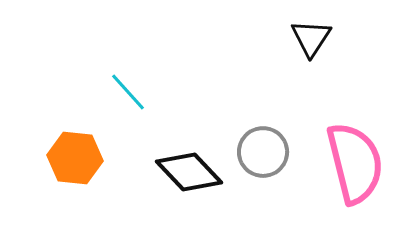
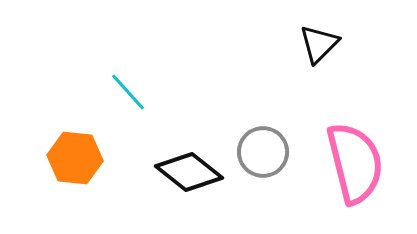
black triangle: moved 8 px right, 6 px down; rotated 12 degrees clockwise
black diamond: rotated 8 degrees counterclockwise
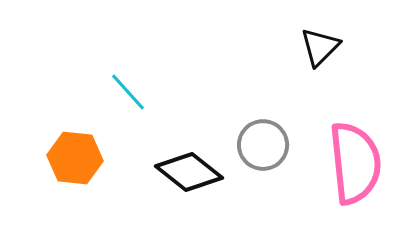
black triangle: moved 1 px right, 3 px down
gray circle: moved 7 px up
pink semicircle: rotated 8 degrees clockwise
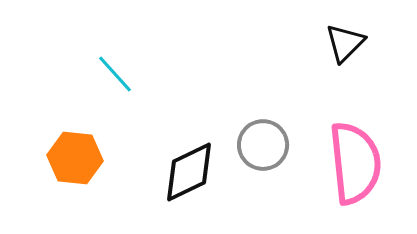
black triangle: moved 25 px right, 4 px up
cyan line: moved 13 px left, 18 px up
black diamond: rotated 64 degrees counterclockwise
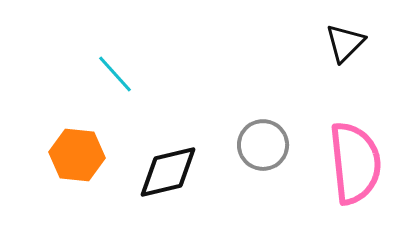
orange hexagon: moved 2 px right, 3 px up
black diamond: moved 21 px left; rotated 12 degrees clockwise
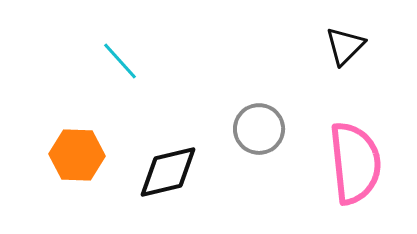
black triangle: moved 3 px down
cyan line: moved 5 px right, 13 px up
gray circle: moved 4 px left, 16 px up
orange hexagon: rotated 4 degrees counterclockwise
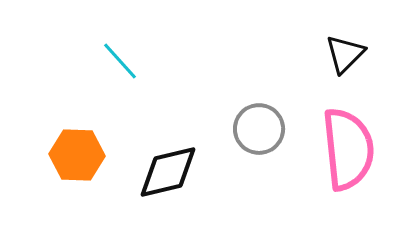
black triangle: moved 8 px down
pink semicircle: moved 7 px left, 14 px up
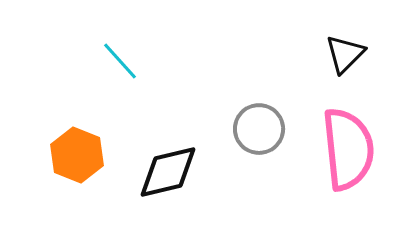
orange hexagon: rotated 20 degrees clockwise
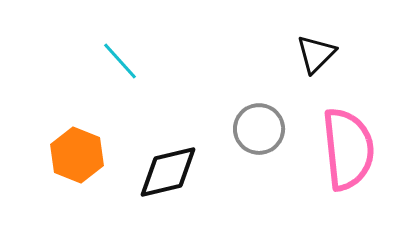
black triangle: moved 29 px left
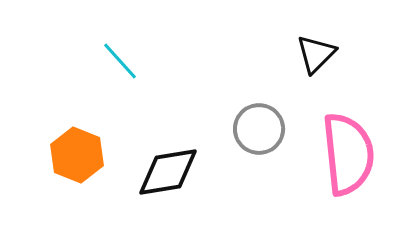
pink semicircle: moved 5 px down
black diamond: rotated 4 degrees clockwise
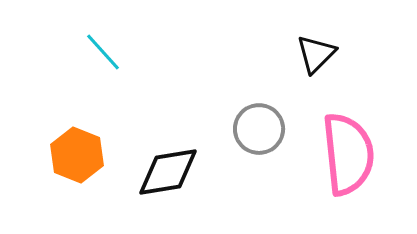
cyan line: moved 17 px left, 9 px up
